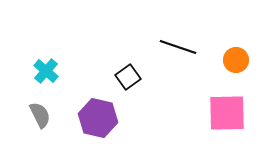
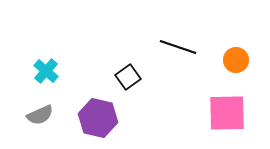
gray semicircle: rotated 92 degrees clockwise
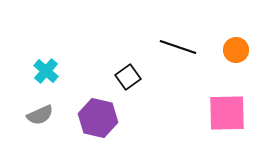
orange circle: moved 10 px up
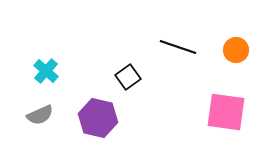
pink square: moved 1 px left, 1 px up; rotated 9 degrees clockwise
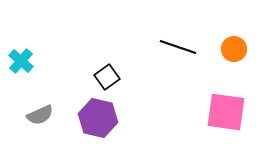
orange circle: moved 2 px left, 1 px up
cyan cross: moved 25 px left, 10 px up
black square: moved 21 px left
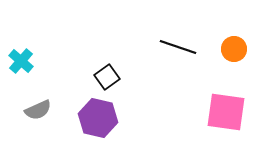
gray semicircle: moved 2 px left, 5 px up
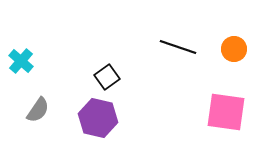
gray semicircle: rotated 32 degrees counterclockwise
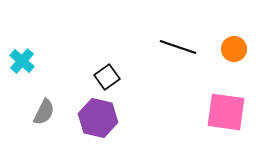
cyan cross: moved 1 px right
gray semicircle: moved 6 px right, 2 px down; rotated 8 degrees counterclockwise
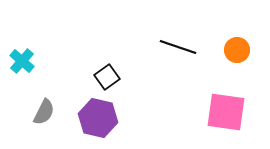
orange circle: moved 3 px right, 1 px down
